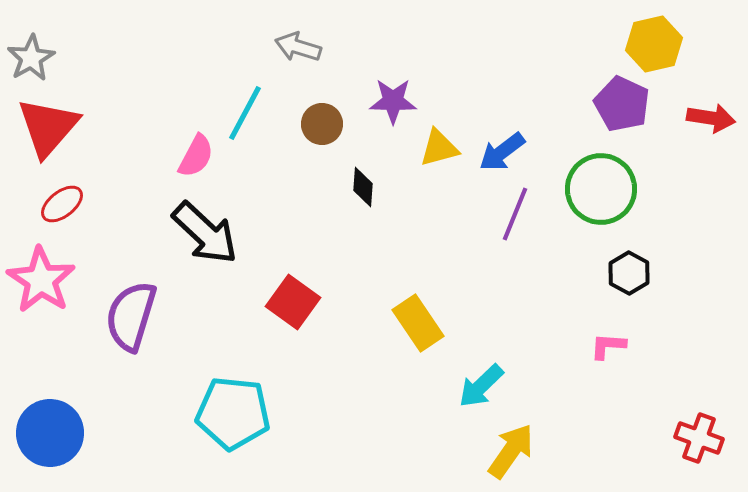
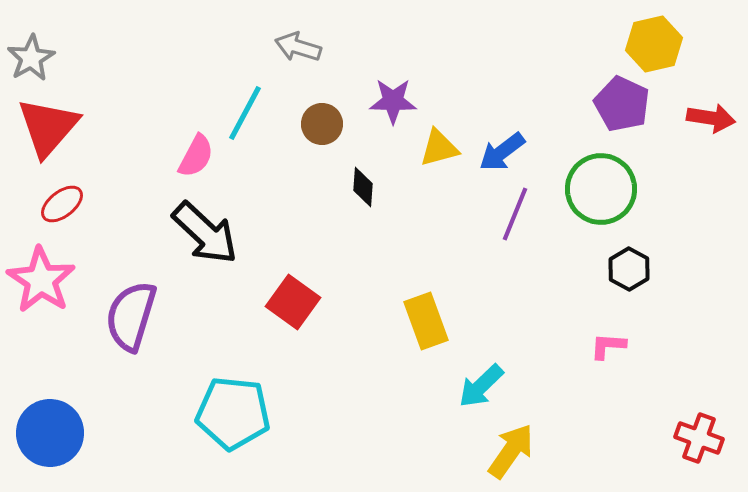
black hexagon: moved 4 px up
yellow rectangle: moved 8 px right, 2 px up; rotated 14 degrees clockwise
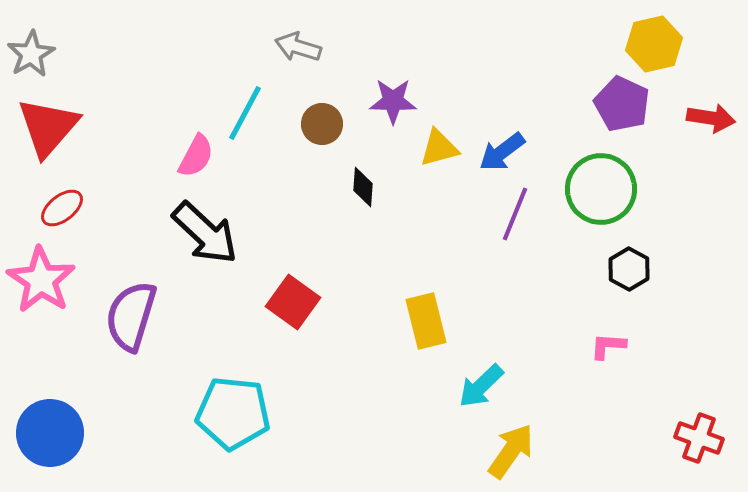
gray star: moved 4 px up
red ellipse: moved 4 px down
yellow rectangle: rotated 6 degrees clockwise
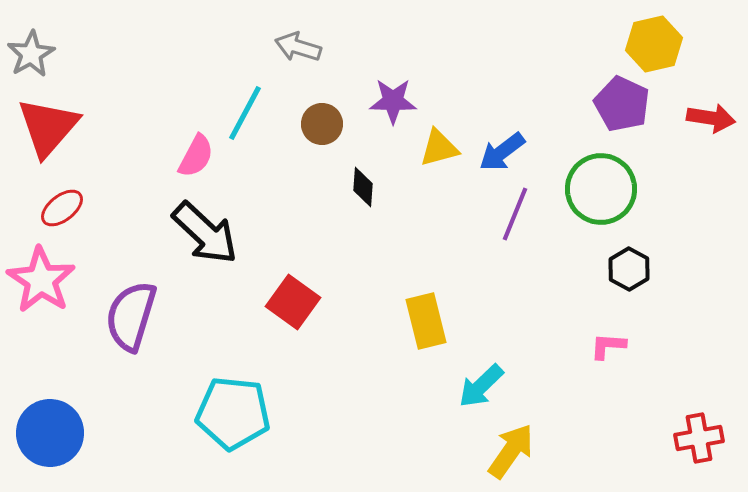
red cross: rotated 30 degrees counterclockwise
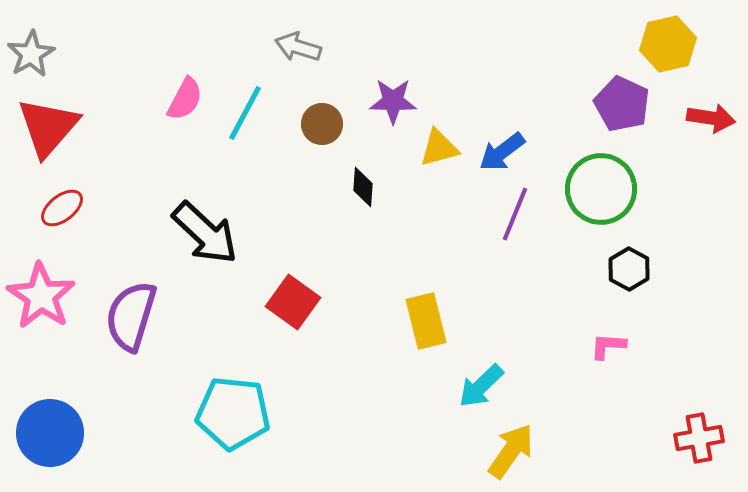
yellow hexagon: moved 14 px right
pink semicircle: moved 11 px left, 57 px up
pink star: moved 16 px down
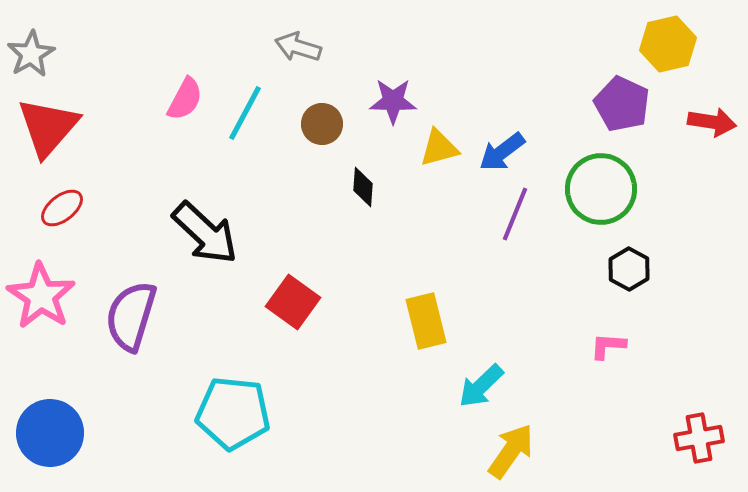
red arrow: moved 1 px right, 4 px down
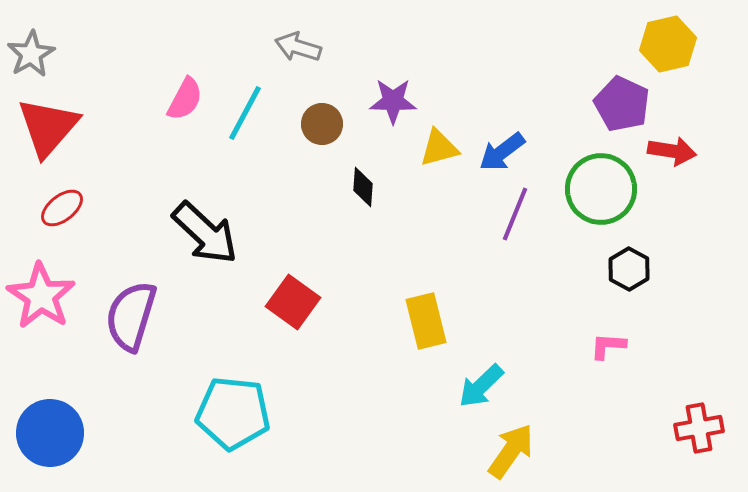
red arrow: moved 40 px left, 29 px down
red cross: moved 10 px up
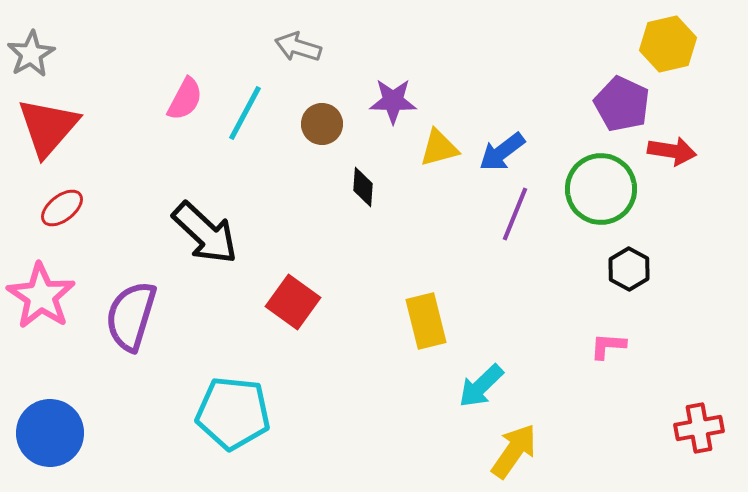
yellow arrow: moved 3 px right
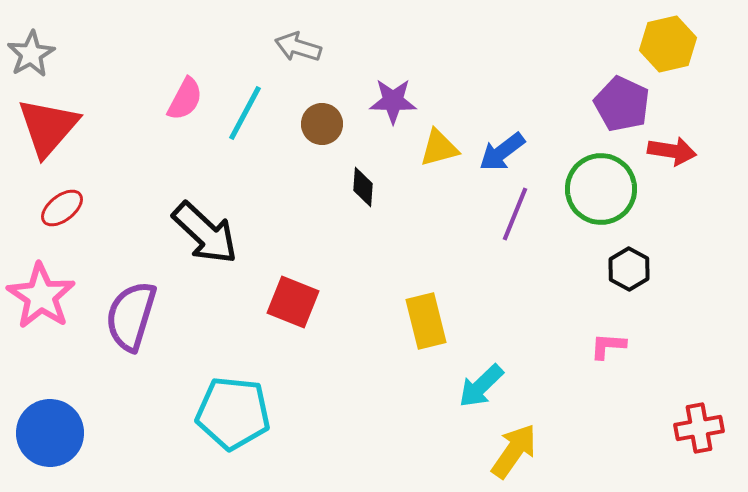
red square: rotated 14 degrees counterclockwise
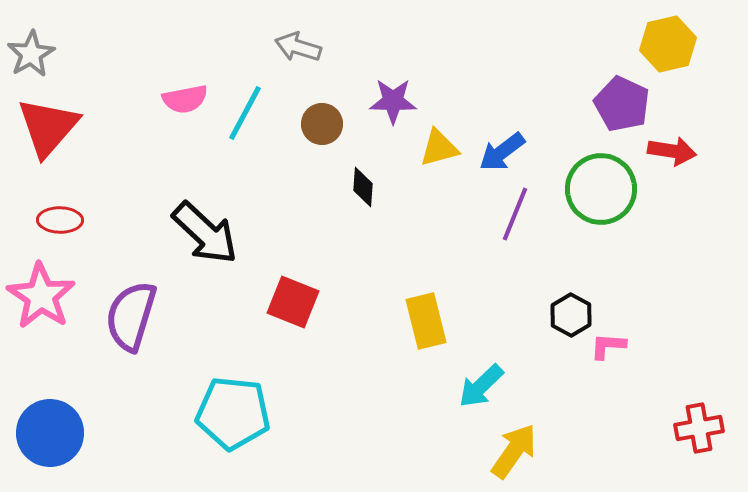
pink semicircle: rotated 51 degrees clockwise
red ellipse: moved 2 px left, 12 px down; rotated 39 degrees clockwise
black hexagon: moved 58 px left, 46 px down
